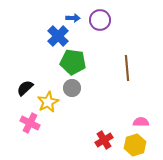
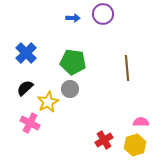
purple circle: moved 3 px right, 6 px up
blue cross: moved 32 px left, 17 px down
gray circle: moved 2 px left, 1 px down
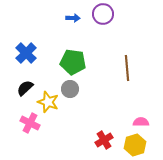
yellow star: rotated 25 degrees counterclockwise
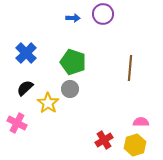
green pentagon: rotated 10 degrees clockwise
brown line: moved 3 px right; rotated 10 degrees clockwise
yellow star: moved 1 px down; rotated 15 degrees clockwise
pink cross: moved 13 px left
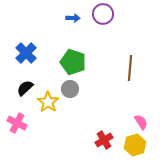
yellow star: moved 1 px up
pink semicircle: rotated 56 degrees clockwise
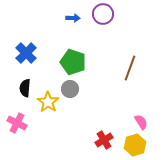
brown line: rotated 15 degrees clockwise
black semicircle: rotated 42 degrees counterclockwise
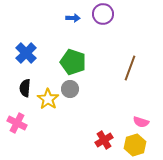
yellow star: moved 3 px up
pink semicircle: rotated 140 degrees clockwise
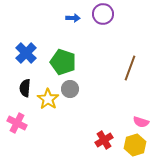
green pentagon: moved 10 px left
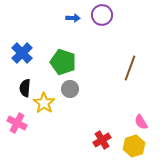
purple circle: moved 1 px left, 1 px down
blue cross: moved 4 px left
yellow star: moved 4 px left, 4 px down
pink semicircle: rotated 42 degrees clockwise
red cross: moved 2 px left
yellow hexagon: moved 1 px left, 1 px down
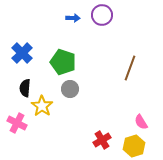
yellow star: moved 2 px left, 3 px down
